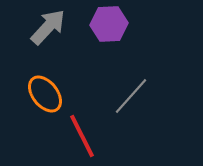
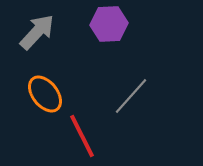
gray arrow: moved 11 px left, 5 px down
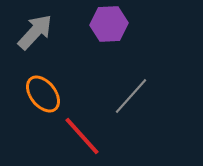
gray arrow: moved 2 px left
orange ellipse: moved 2 px left
red line: rotated 15 degrees counterclockwise
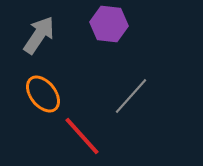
purple hexagon: rotated 9 degrees clockwise
gray arrow: moved 4 px right, 3 px down; rotated 9 degrees counterclockwise
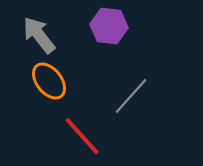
purple hexagon: moved 2 px down
gray arrow: rotated 72 degrees counterclockwise
orange ellipse: moved 6 px right, 13 px up
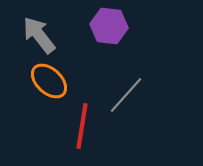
orange ellipse: rotated 9 degrees counterclockwise
gray line: moved 5 px left, 1 px up
red line: moved 10 px up; rotated 51 degrees clockwise
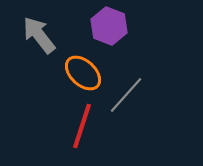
purple hexagon: rotated 15 degrees clockwise
orange ellipse: moved 34 px right, 8 px up
red line: rotated 9 degrees clockwise
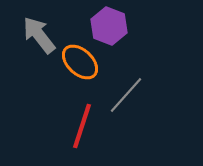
orange ellipse: moved 3 px left, 11 px up
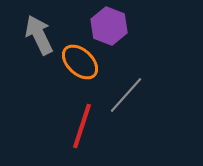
gray arrow: rotated 12 degrees clockwise
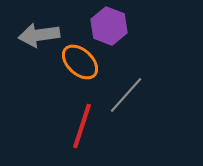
gray arrow: rotated 72 degrees counterclockwise
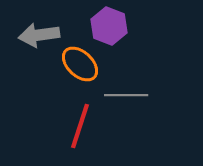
orange ellipse: moved 2 px down
gray line: rotated 48 degrees clockwise
red line: moved 2 px left
